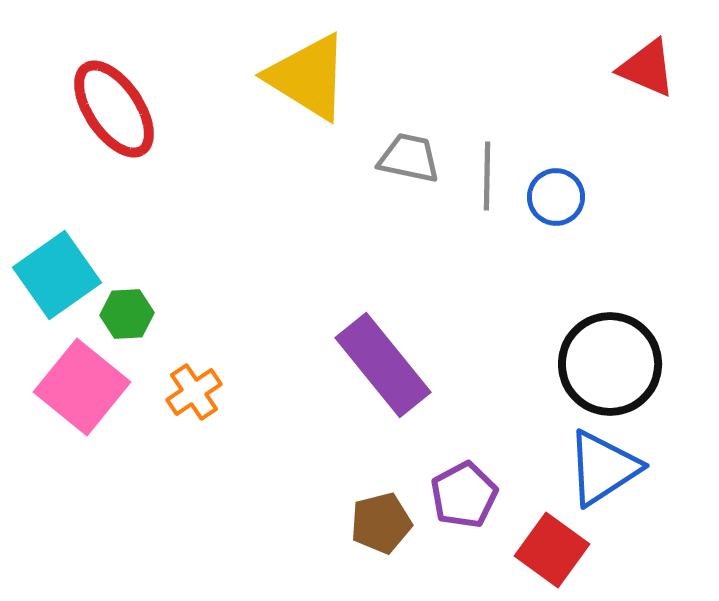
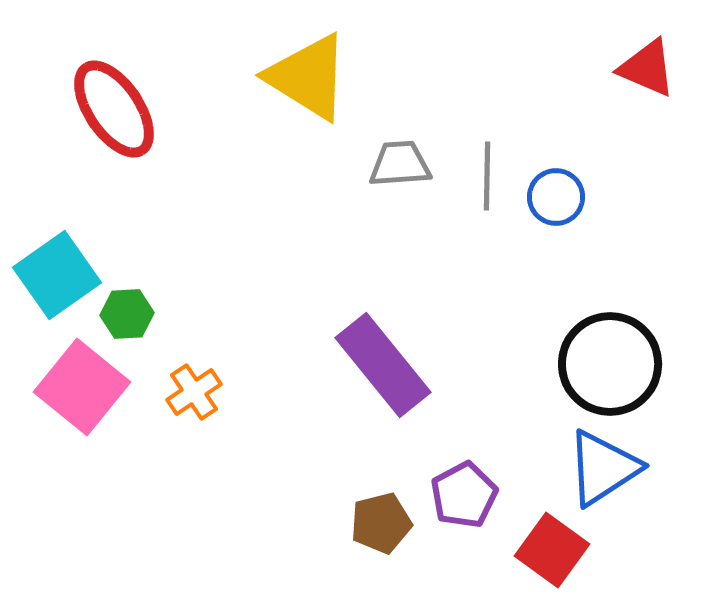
gray trapezoid: moved 9 px left, 6 px down; rotated 16 degrees counterclockwise
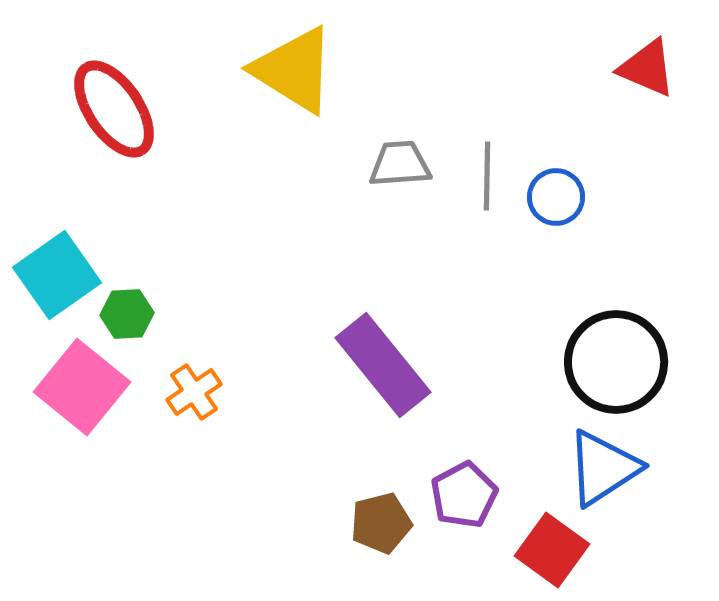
yellow triangle: moved 14 px left, 7 px up
black circle: moved 6 px right, 2 px up
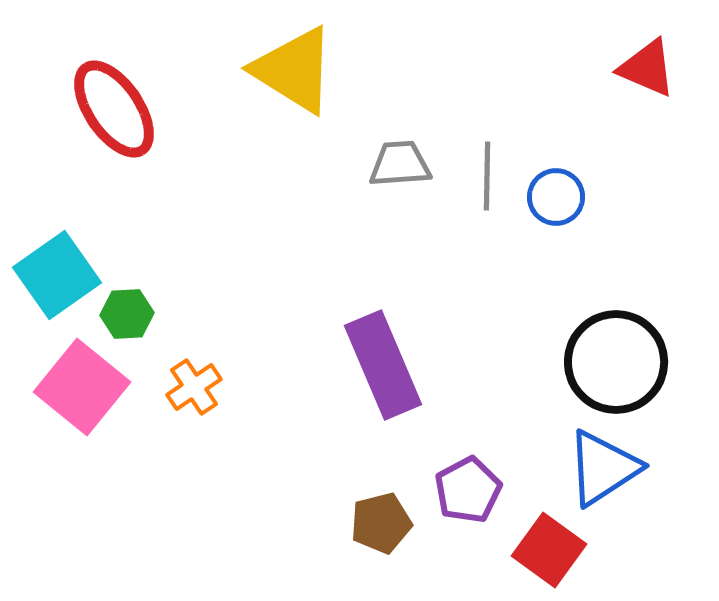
purple rectangle: rotated 16 degrees clockwise
orange cross: moved 5 px up
purple pentagon: moved 4 px right, 5 px up
red square: moved 3 px left
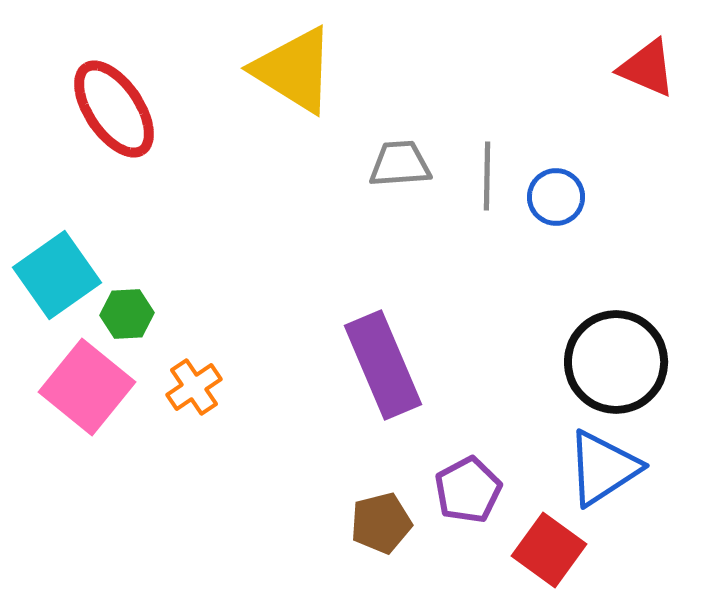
pink square: moved 5 px right
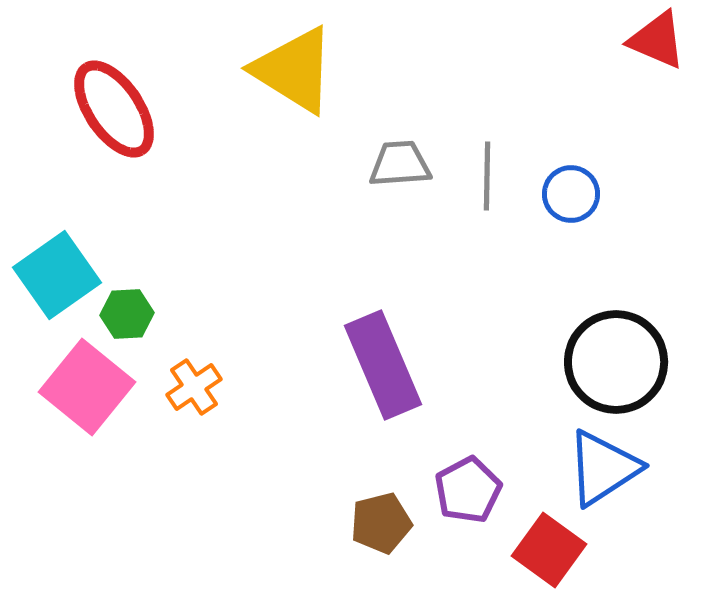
red triangle: moved 10 px right, 28 px up
blue circle: moved 15 px right, 3 px up
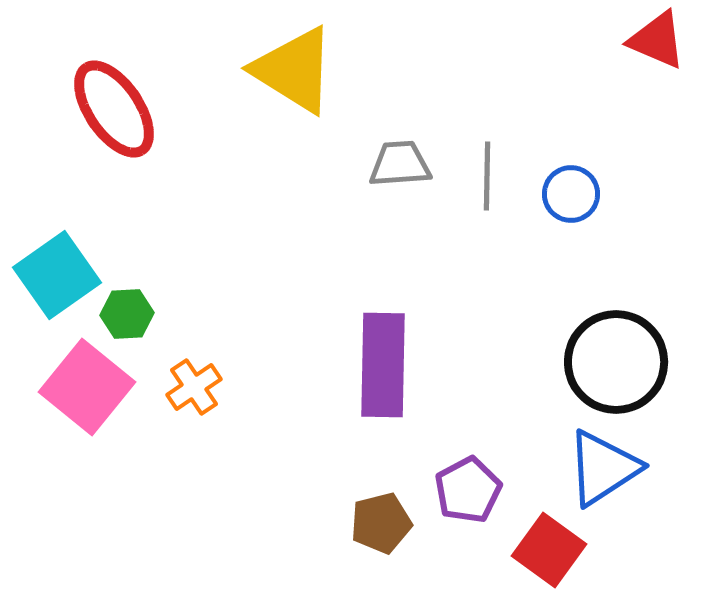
purple rectangle: rotated 24 degrees clockwise
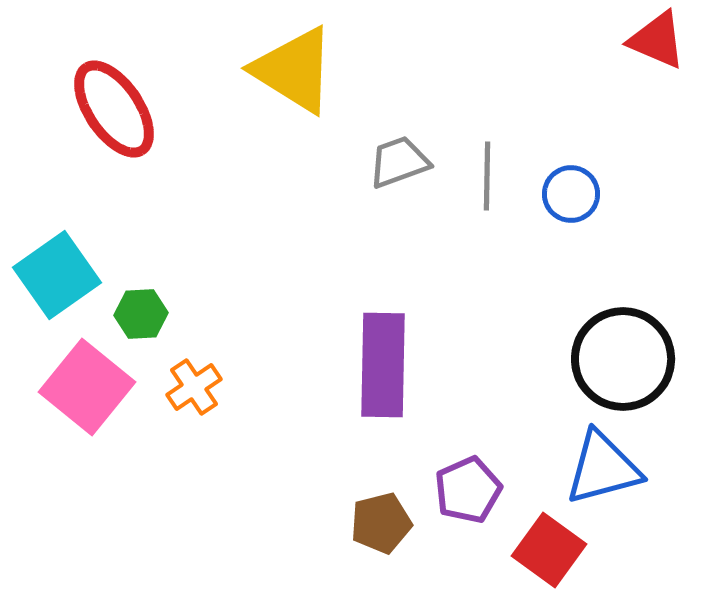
gray trapezoid: moved 1 px left, 2 px up; rotated 16 degrees counterclockwise
green hexagon: moved 14 px right
black circle: moved 7 px right, 3 px up
blue triangle: rotated 18 degrees clockwise
purple pentagon: rotated 4 degrees clockwise
